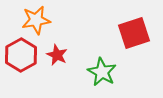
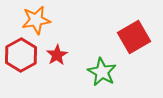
red square: moved 4 px down; rotated 12 degrees counterclockwise
red star: rotated 15 degrees clockwise
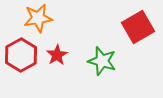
orange star: moved 2 px right, 2 px up
red square: moved 4 px right, 10 px up
green star: moved 11 px up; rotated 12 degrees counterclockwise
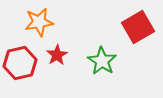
orange star: moved 1 px right, 4 px down
red hexagon: moved 1 px left, 8 px down; rotated 16 degrees clockwise
green star: rotated 16 degrees clockwise
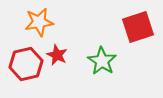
red square: rotated 12 degrees clockwise
red star: rotated 15 degrees counterclockwise
red hexagon: moved 6 px right, 1 px down
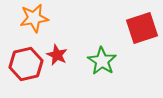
orange star: moved 5 px left, 4 px up
red square: moved 4 px right, 1 px down
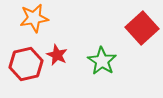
red square: rotated 24 degrees counterclockwise
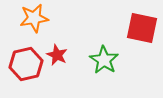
red square: rotated 36 degrees counterclockwise
green star: moved 2 px right, 1 px up
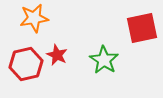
red square: rotated 24 degrees counterclockwise
